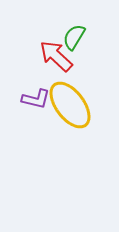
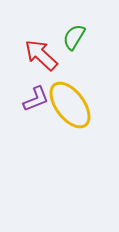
red arrow: moved 15 px left, 1 px up
purple L-shape: rotated 36 degrees counterclockwise
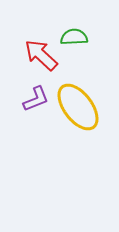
green semicircle: rotated 56 degrees clockwise
yellow ellipse: moved 8 px right, 2 px down
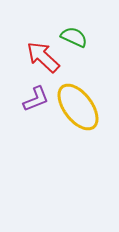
green semicircle: rotated 28 degrees clockwise
red arrow: moved 2 px right, 2 px down
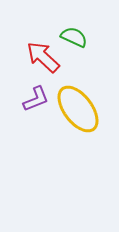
yellow ellipse: moved 2 px down
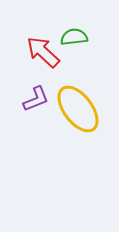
green semicircle: rotated 32 degrees counterclockwise
red arrow: moved 5 px up
